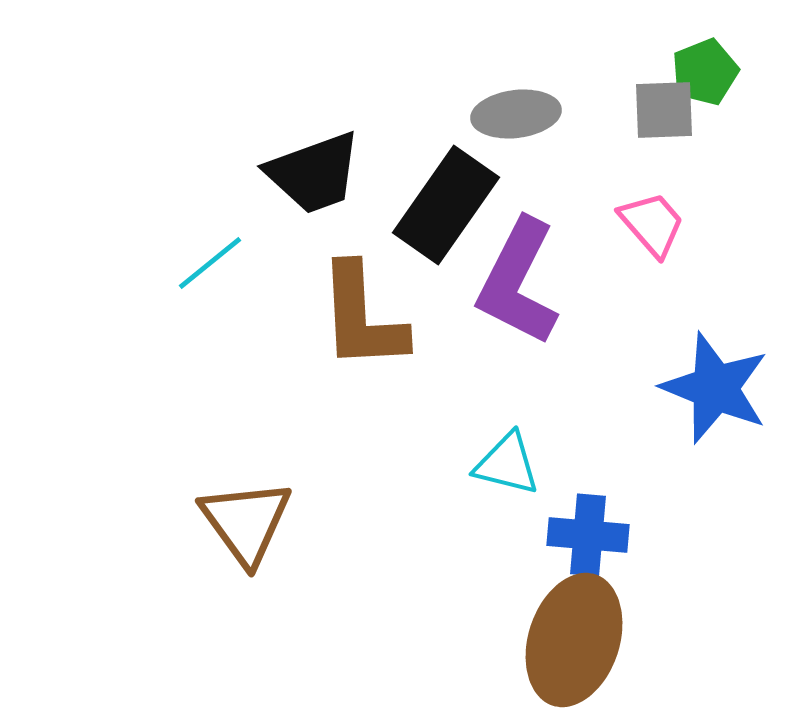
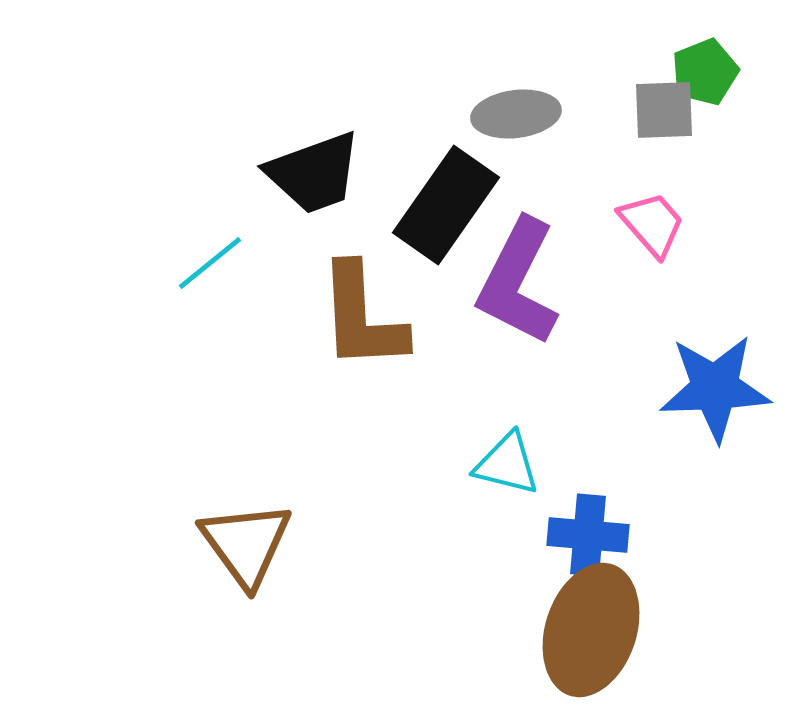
blue star: rotated 24 degrees counterclockwise
brown triangle: moved 22 px down
brown ellipse: moved 17 px right, 10 px up
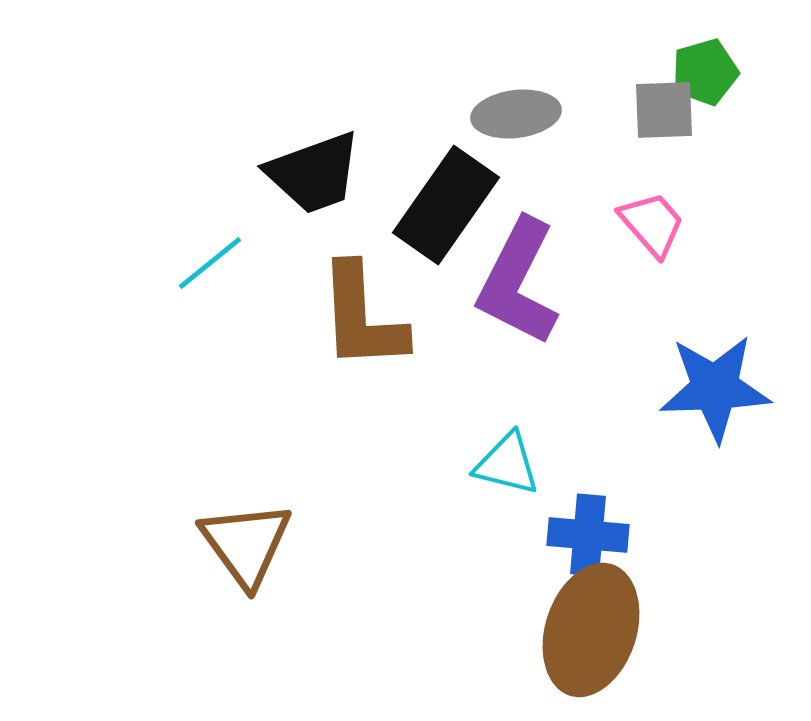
green pentagon: rotated 6 degrees clockwise
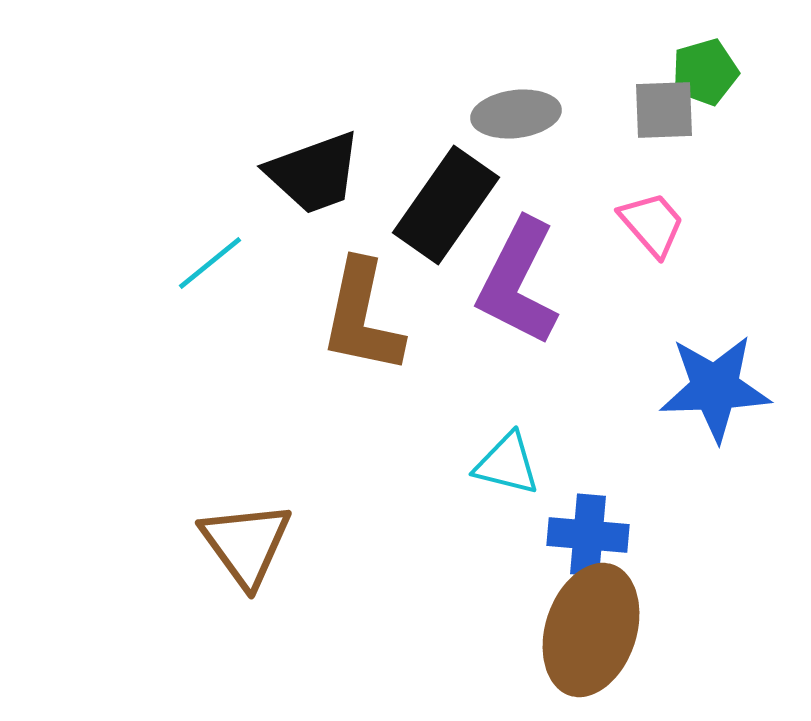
brown L-shape: rotated 15 degrees clockwise
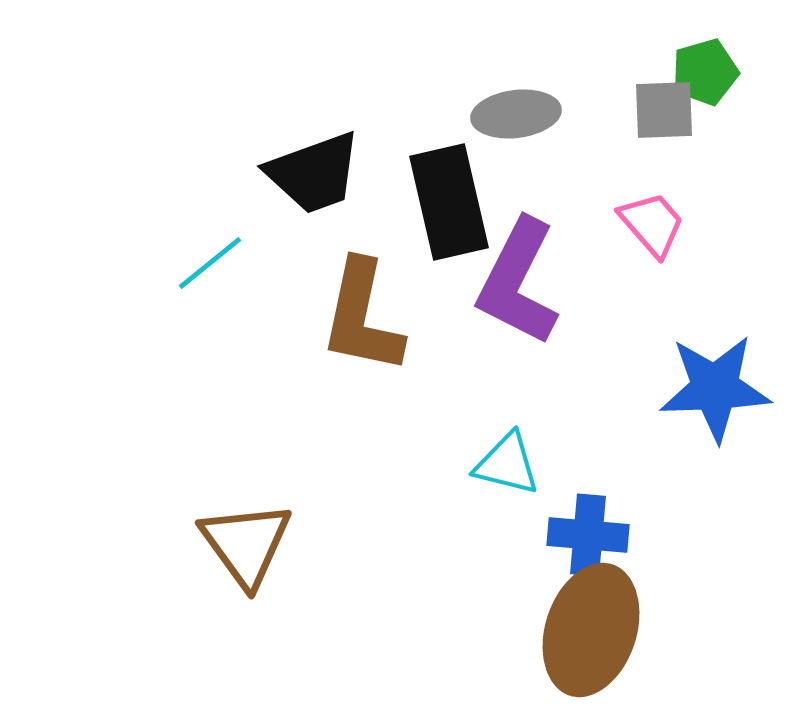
black rectangle: moved 3 px right, 3 px up; rotated 48 degrees counterclockwise
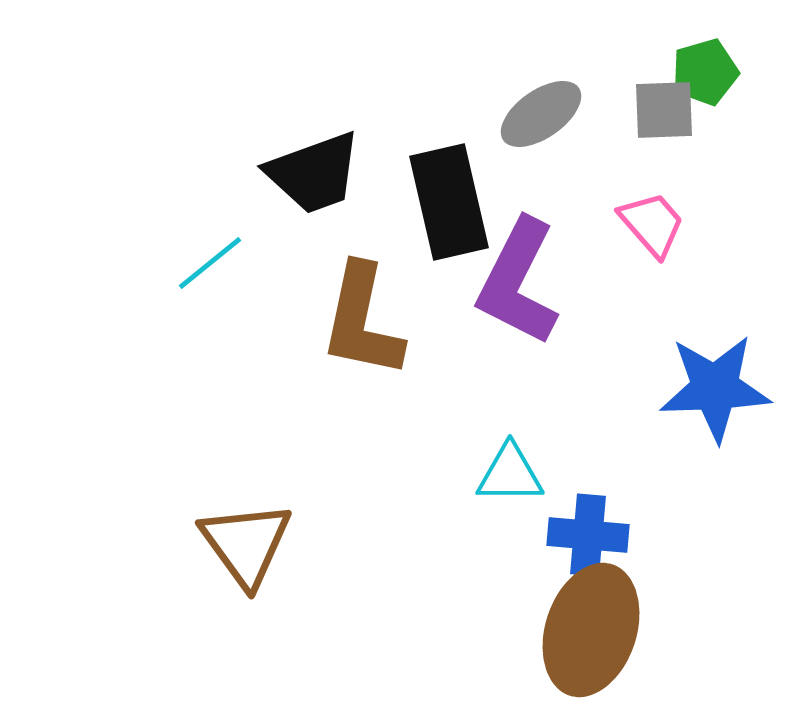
gray ellipse: moved 25 px right; rotated 28 degrees counterclockwise
brown L-shape: moved 4 px down
cyan triangle: moved 3 px right, 10 px down; rotated 14 degrees counterclockwise
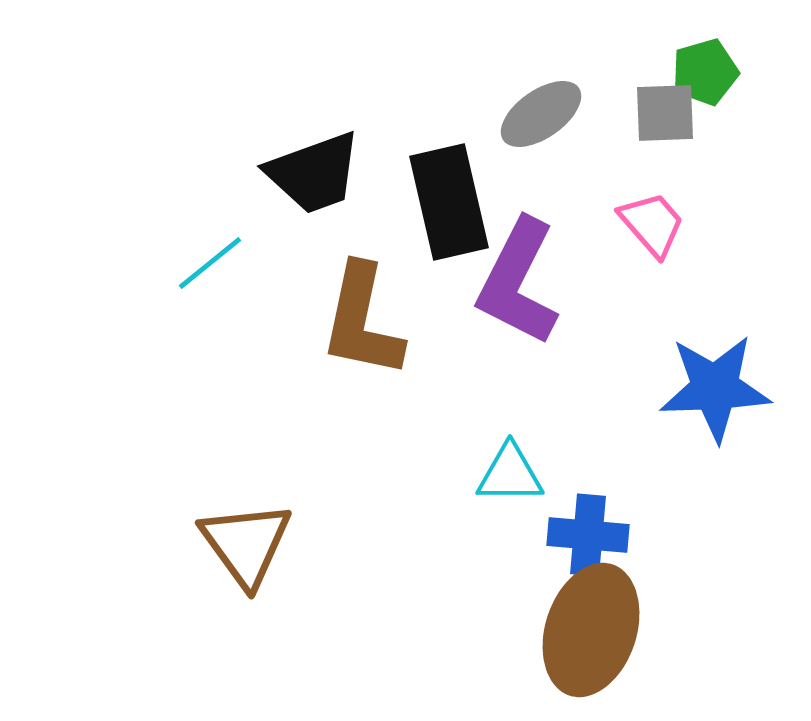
gray square: moved 1 px right, 3 px down
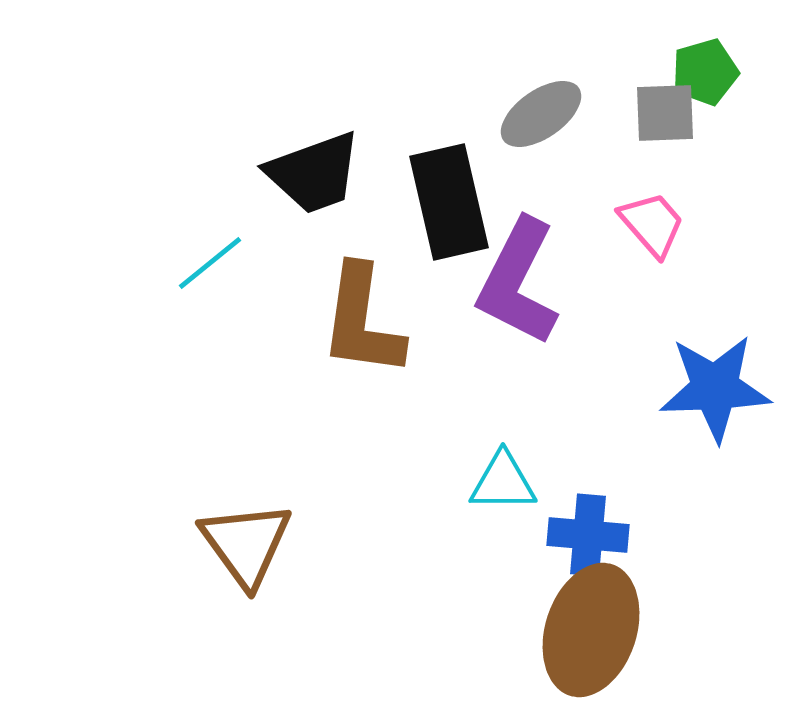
brown L-shape: rotated 4 degrees counterclockwise
cyan triangle: moved 7 px left, 8 px down
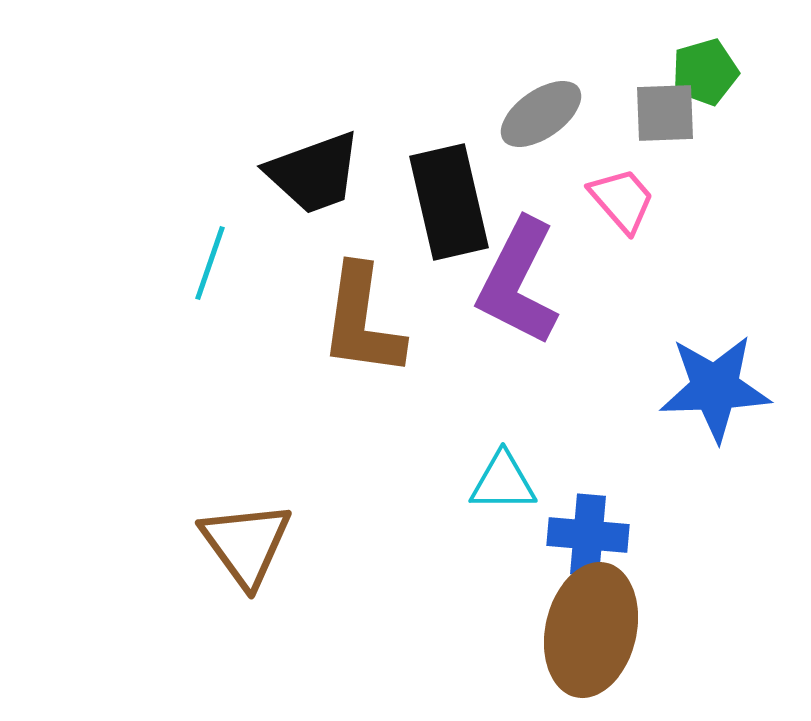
pink trapezoid: moved 30 px left, 24 px up
cyan line: rotated 32 degrees counterclockwise
brown ellipse: rotated 5 degrees counterclockwise
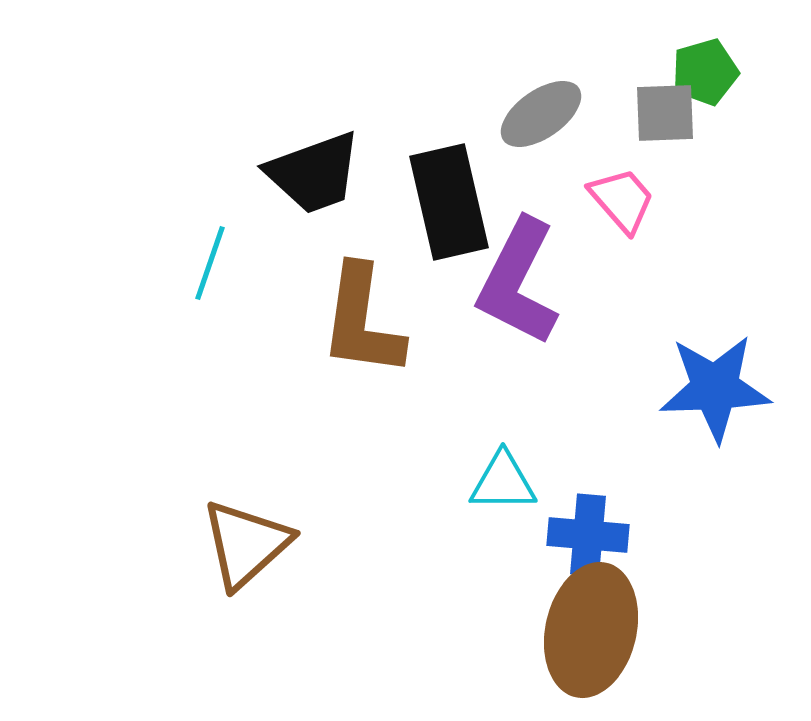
brown triangle: rotated 24 degrees clockwise
